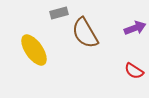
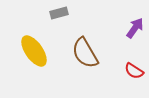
purple arrow: rotated 35 degrees counterclockwise
brown semicircle: moved 20 px down
yellow ellipse: moved 1 px down
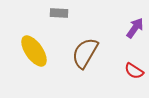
gray rectangle: rotated 18 degrees clockwise
brown semicircle: rotated 60 degrees clockwise
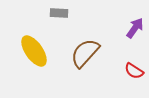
brown semicircle: rotated 12 degrees clockwise
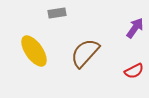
gray rectangle: moved 2 px left; rotated 12 degrees counterclockwise
red semicircle: rotated 60 degrees counterclockwise
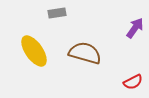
brown semicircle: rotated 64 degrees clockwise
red semicircle: moved 1 px left, 11 px down
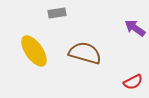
purple arrow: rotated 90 degrees counterclockwise
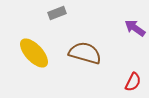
gray rectangle: rotated 12 degrees counterclockwise
yellow ellipse: moved 2 px down; rotated 8 degrees counterclockwise
red semicircle: rotated 36 degrees counterclockwise
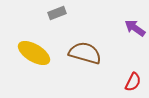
yellow ellipse: rotated 16 degrees counterclockwise
